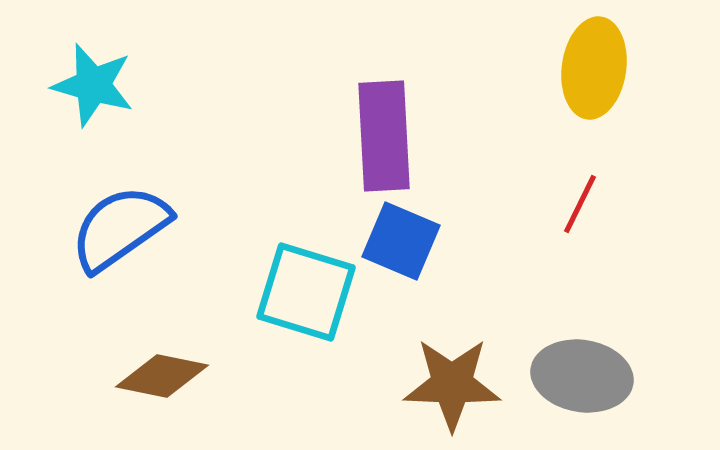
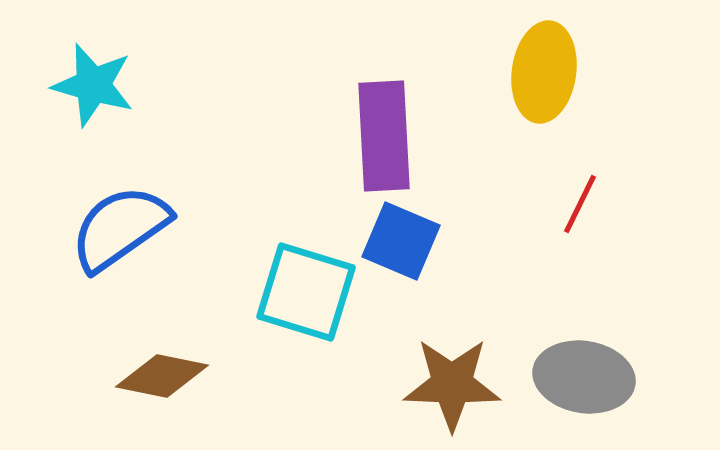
yellow ellipse: moved 50 px left, 4 px down
gray ellipse: moved 2 px right, 1 px down
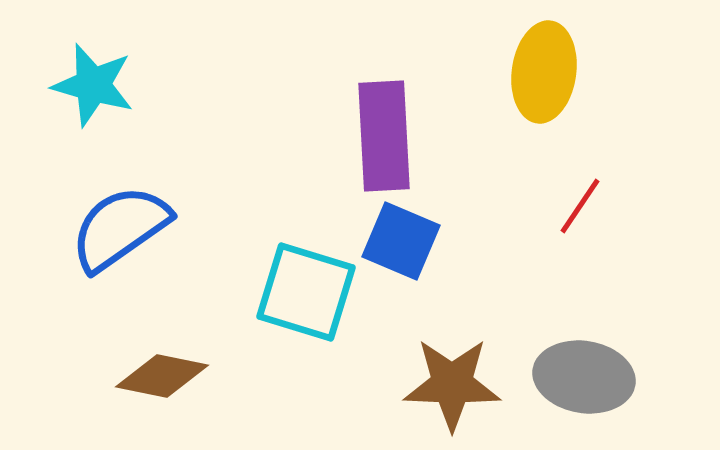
red line: moved 2 px down; rotated 8 degrees clockwise
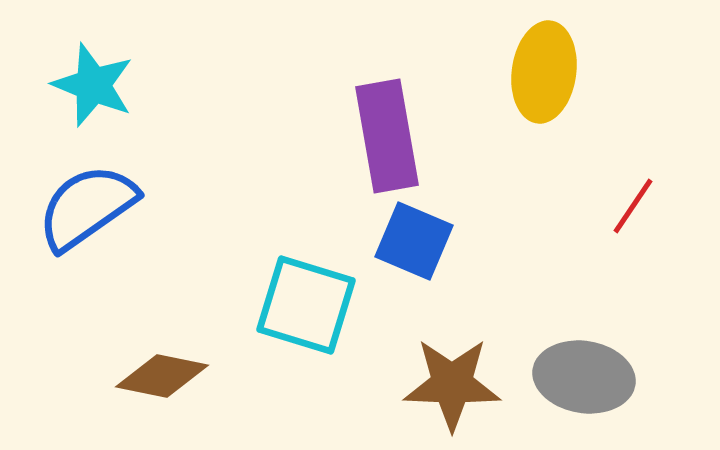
cyan star: rotated 6 degrees clockwise
purple rectangle: moved 3 px right; rotated 7 degrees counterclockwise
red line: moved 53 px right
blue semicircle: moved 33 px left, 21 px up
blue square: moved 13 px right
cyan square: moved 13 px down
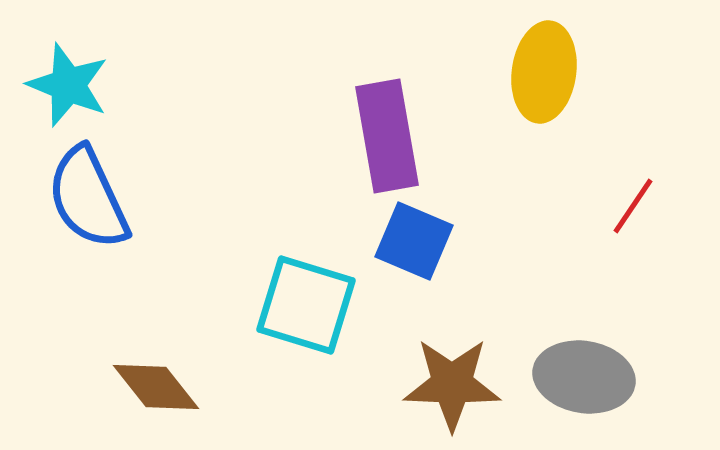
cyan star: moved 25 px left
blue semicircle: moved 1 px right, 9 px up; rotated 80 degrees counterclockwise
brown diamond: moved 6 px left, 11 px down; rotated 40 degrees clockwise
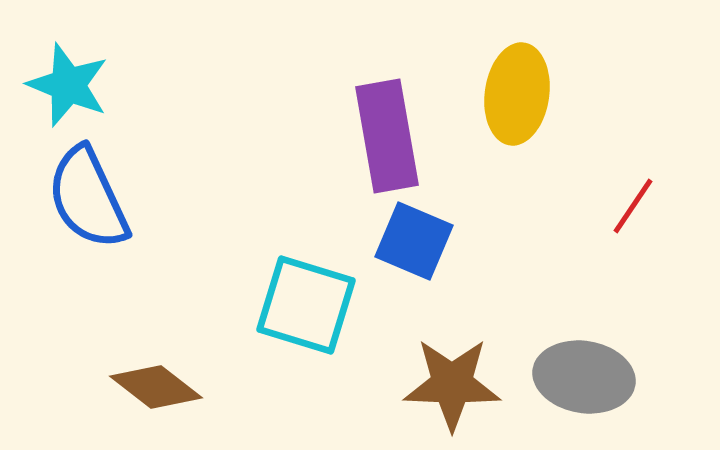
yellow ellipse: moved 27 px left, 22 px down
brown diamond: rotated 14 degrees counterclockwise
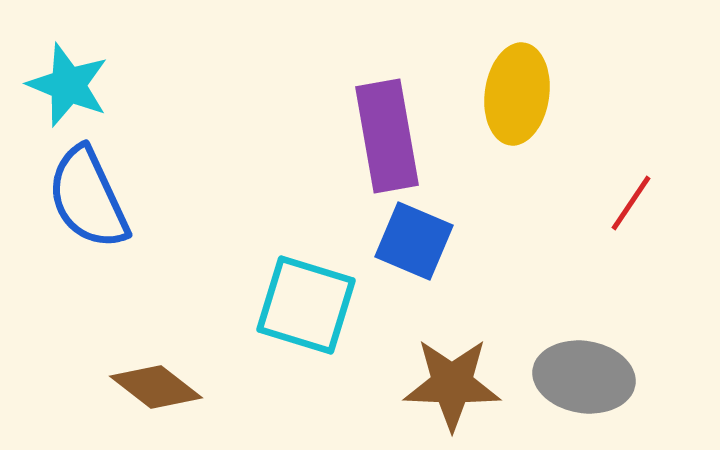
red line: moved 2 px left, 3 px up
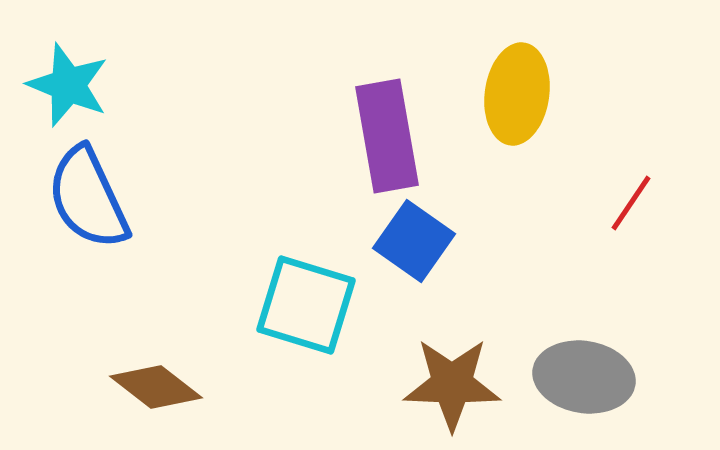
blue square: rotated 12 degrees clockwise
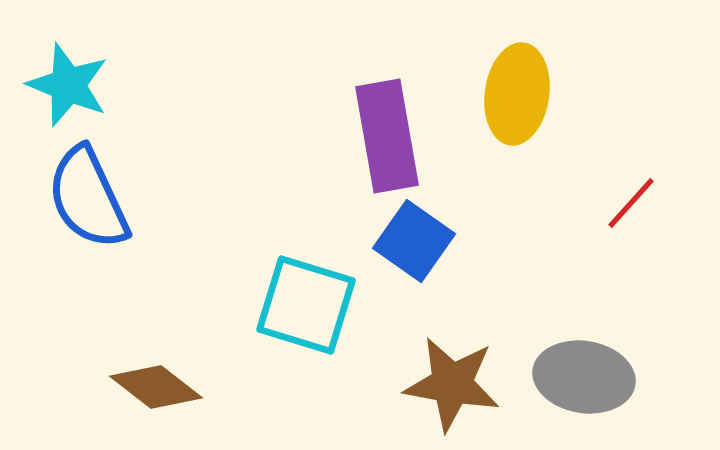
red line: rotated 8 degrees clockwise
brown star: rotated 8 degrees clockwise
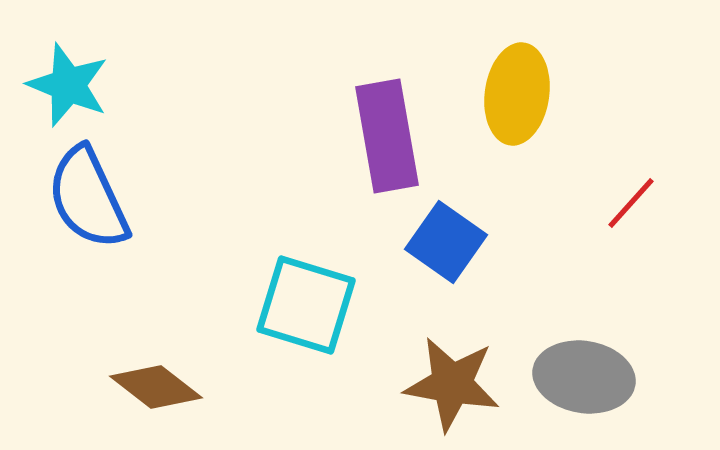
blue square: moved 32 px right, 1 px down
